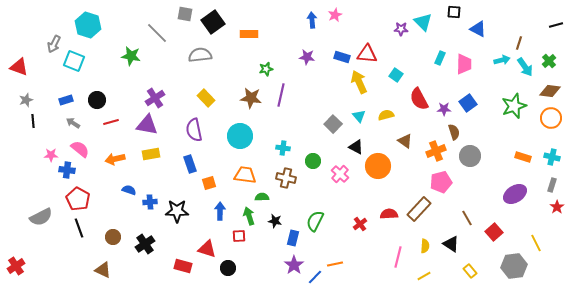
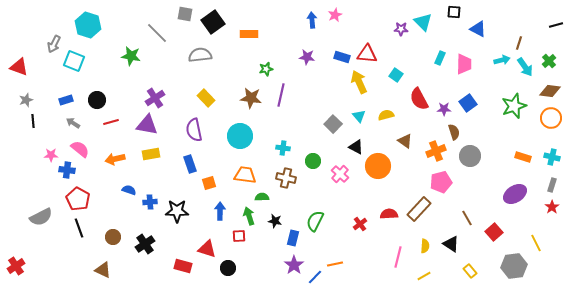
red star at (557, 207): moved 5 px left
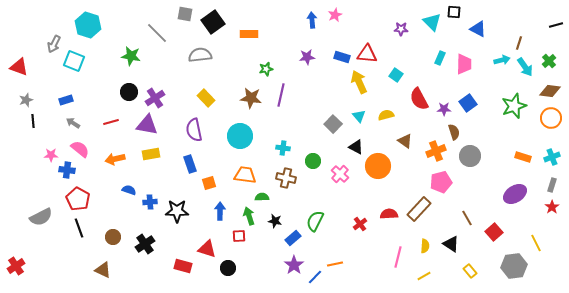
cyan triangle at (423, 22): moved 9 px right
purple star at (307, 57): rotated 14 degrees counterclockwise
black circle at (97, 100): moved 32 px right, 8 px up
cyan cross at (552, 157): rotated 35 degrees counterclockwise
blue rectangle at (293, 238): rotated 35 degrees clockwise
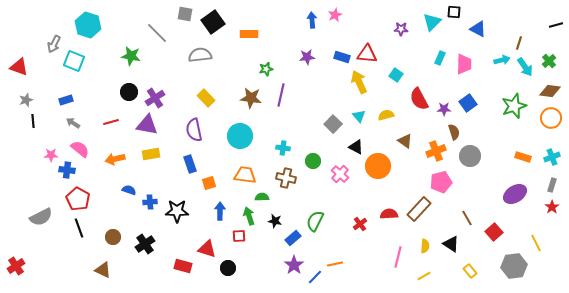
cyan triangle at (432, 22): rotated 30 degrees clockwise
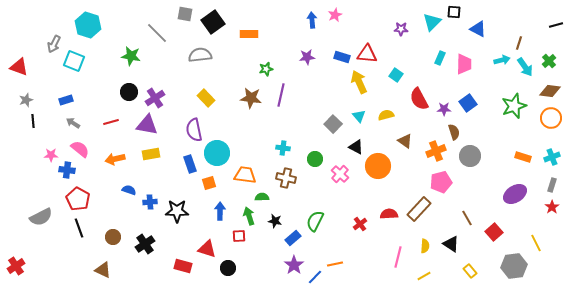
cyan circle at (240, 136): moved 23 px left, 17 px down
green circle at (313, 161): moved 2 px right, 2 px up
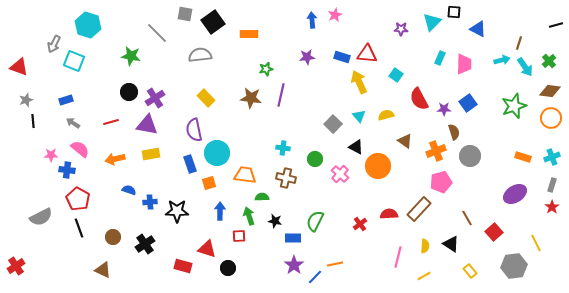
blue rectangle at (293, 238): rotated 42 degrees clockwise
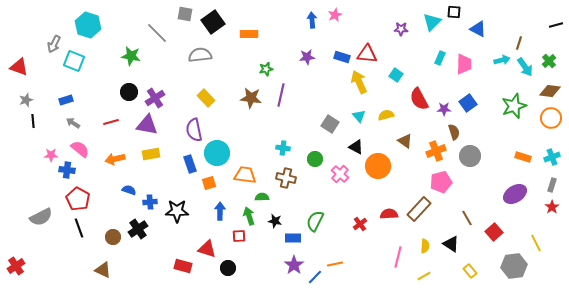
gray square at (333, 124): moved 3 px left; rotated 12 degrees counterclockwise
black cross at (145, 244): moved 7 px left, 15 px up
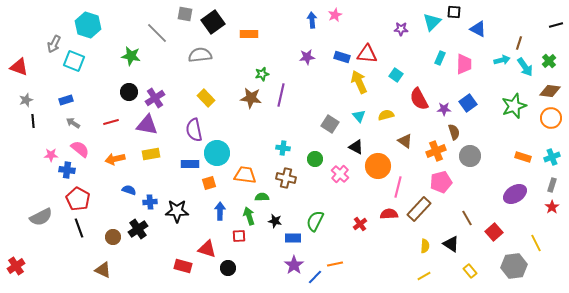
green star at (266, 69): moved 4 px left, 5 px down
blue rectangle at (190, 164): rotated 72 degrees counterclockwise
pink line at (398, 257): moved 70 px up
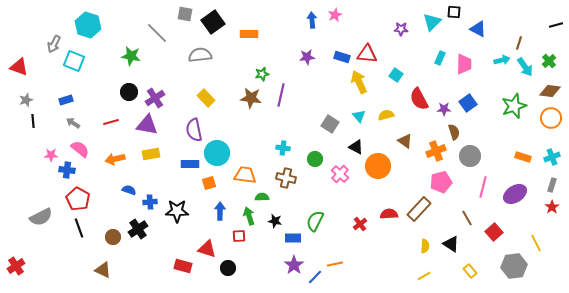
pink line at (398, 187): moved 85 px right
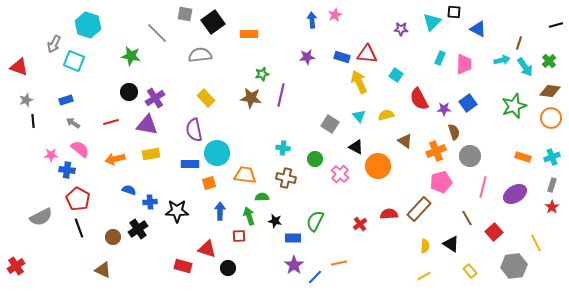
orange line at (335, 264): moved 4 px right, 1 px up
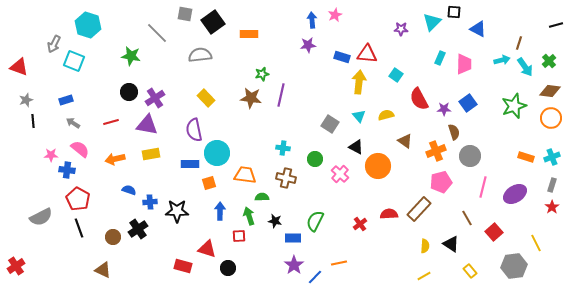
purple star at (307, 57): moved 1 px right, 12 px up
yellow arrow at (359, 82): rotated 30 degrees clockwise
orange rectangle at (523, 157): moved 3 px right
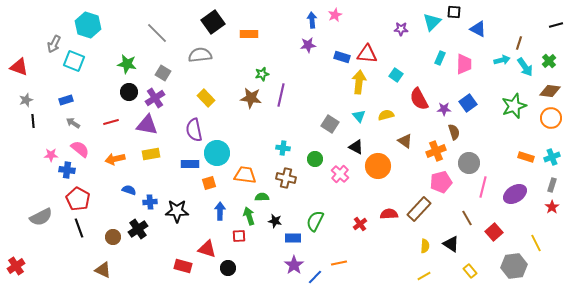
gray square at (185, 14): moved 22 px left, 59 px down; rotated 21 degrees clockwise
green star at (131, 56): moved 4 px left, 8 px down
gray circle at (470, 156): moved 1 px left, 7 px down
